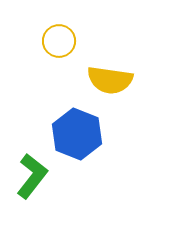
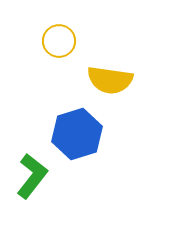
blue hexagon: rotated 21 degrees clockwise
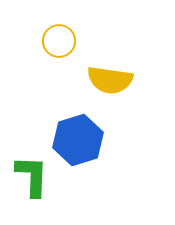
blue hexagon: moved 1 px right, 6 px down
green L-shape: rotated 36 degrees counterclockwise
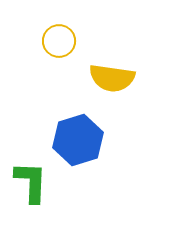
yellow semicircle: moved 2 px right, 2 px up
green L-shape: moved 1 px left, 6 px down
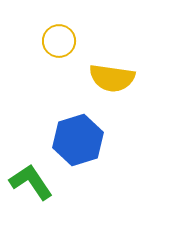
green L-shape: rotated 36 degrees counterclockwise
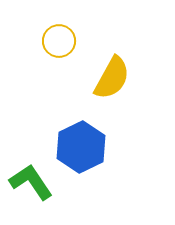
yellow semicircle: rotated 69 degrees counterclockwise
blue hexagon: moved 3 px right, 7 px down; rotated 9 degrees counterclockwise
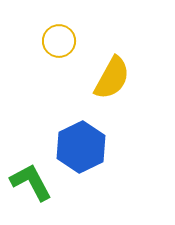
green L-shape: rotated 6 degrees clockwise
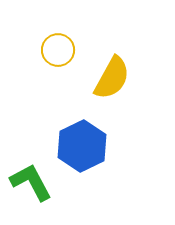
yellow circle: moved 1 px left, 9 px down
blue hexagon: moved 1 px right, 1 px up
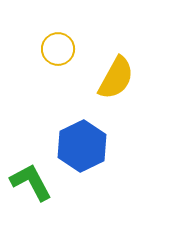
yellow circle: moved 1 px up
yellow semicircle: moved 4 px right
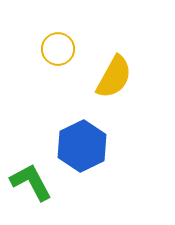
yellow semicircle: moved 2 px left, 1 px up
